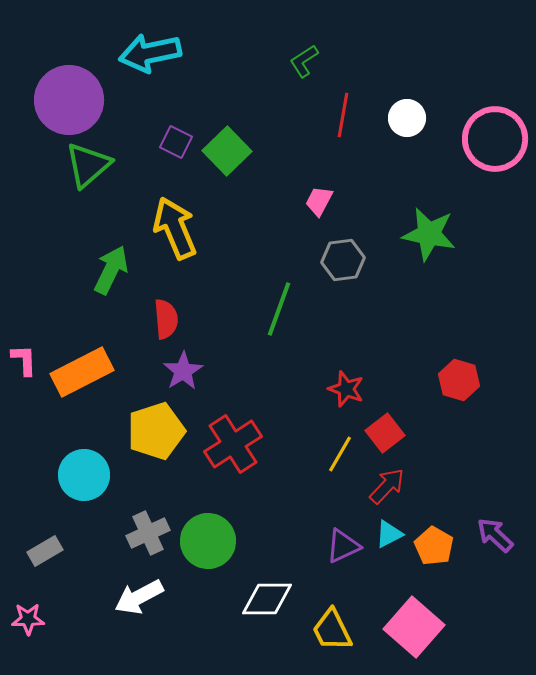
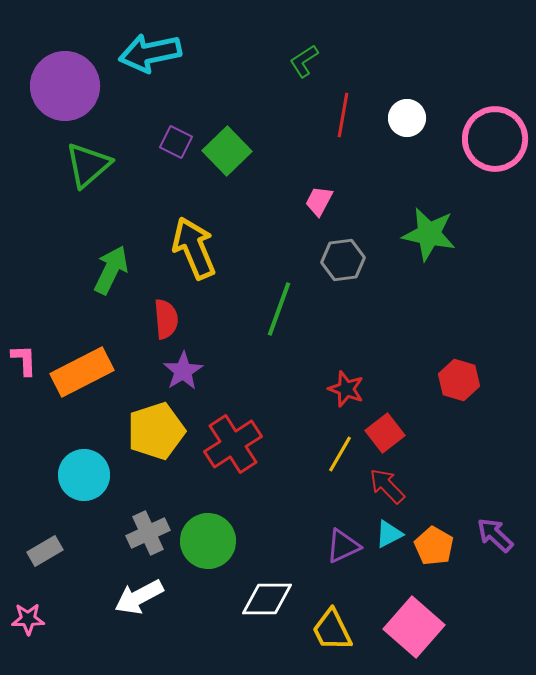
purple circle: moved 4 px left, 14 px up
yellow arrow: moved 19 px right, 20 px down
red arrow: rotated 87 degrees counterclockwise
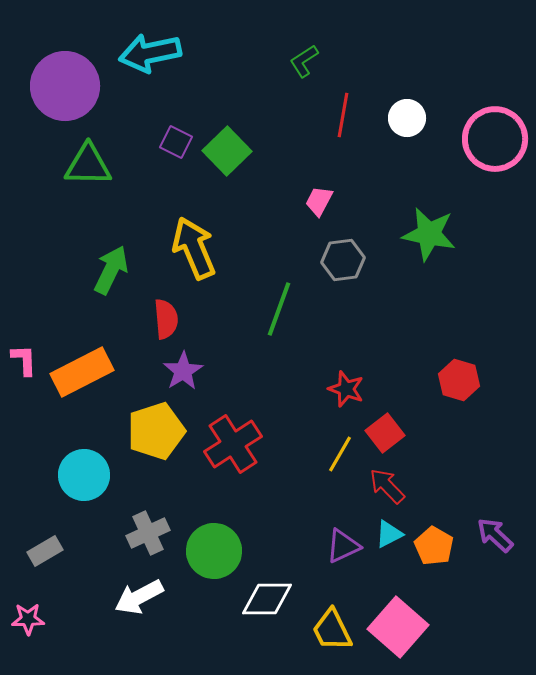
green triangle: rotated 42 degrees clockwise
green circle: moved 6 px right, 10 px down
pink square: moved 16 px left
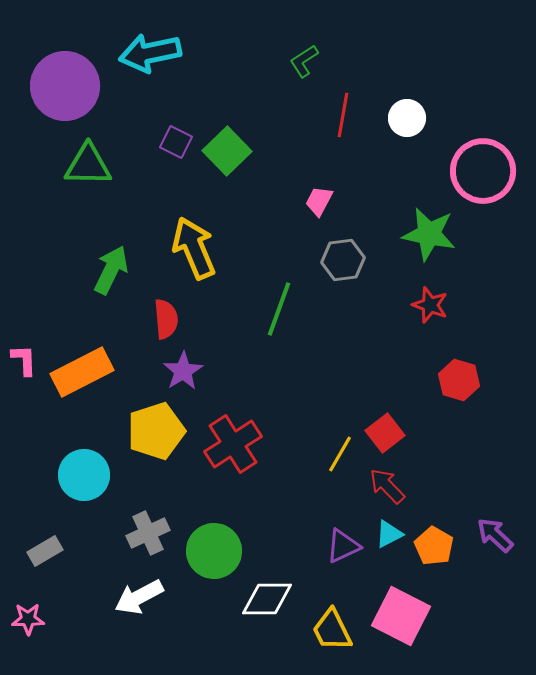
pink circle: moved 12 px left, 32 px down
red star: moved 84 px right, 84 px up
pink square: moved 3 px right, 11 px up; rotated 14 degrees counterclockwise
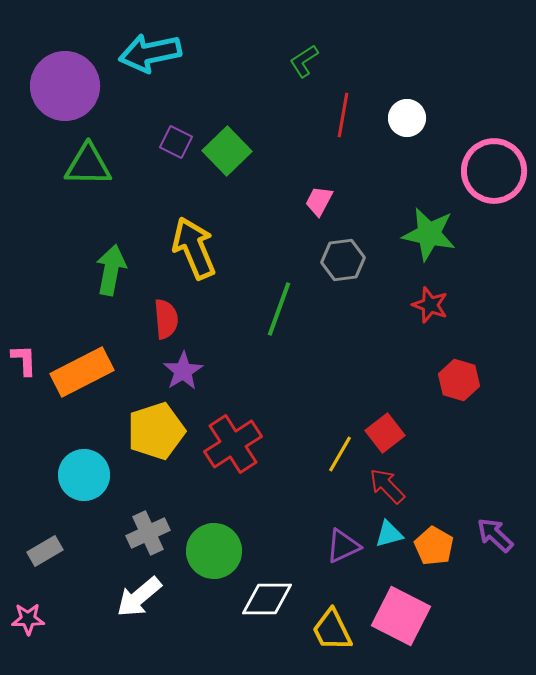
pink circle: moved 11 px right
green arrow: rotated 15 degrees counterclockwise
cyan triangle: rotated 12 degrees clockwise
white arrow: rotated 12 degrees counterclockwise
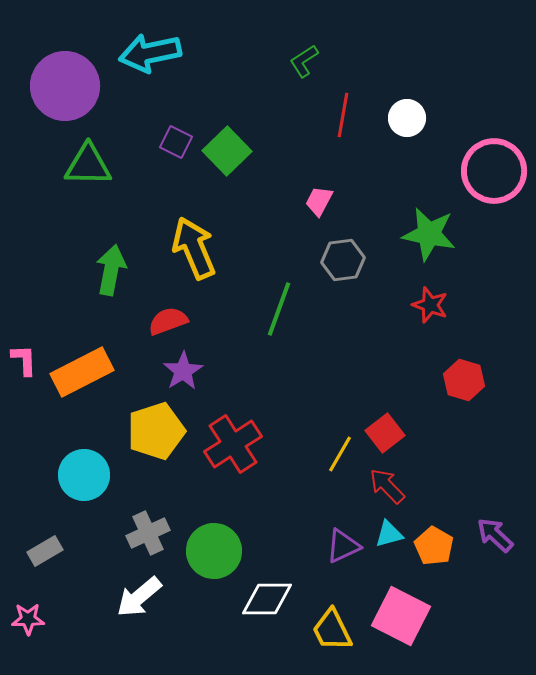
red semicircle: moved 2 px right, 2 px down; rotated 105 degrees counterclockwise
red hexagon: moved 5 px right
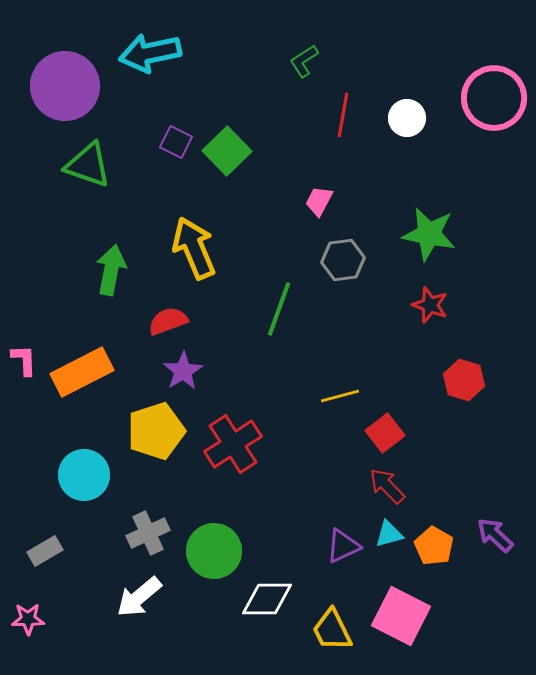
green triangle: rotated 18 degrees clockwise
pink circle: moved 73 px up
yellow line: moved 58 px up; rotated 45 degrees clockwise
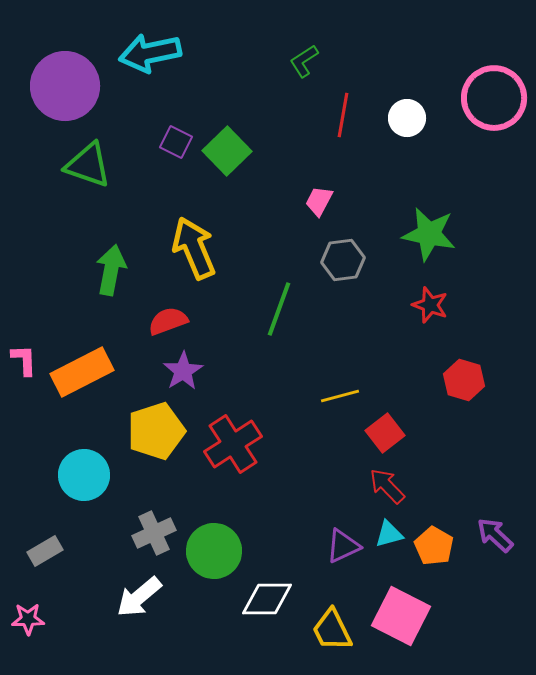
gray cross: moved 6 px right
